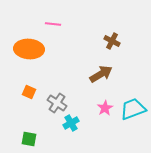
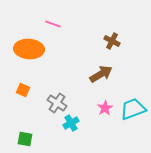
pink line: rotated 14 degrees clockwise
orange square: moved 6 px left, 2 px up
green square: moved 4 px left
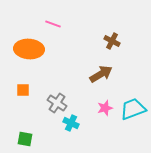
orange square: rotated 24 degrees counterclockwise
pink star: rotated 14 degrees clockwise
cyan cross: rotated 35 degrees counterclockwise
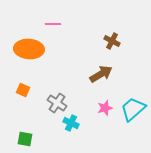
pink line: rotated 21 degrees counterclockwise
orange square: rotated 24 degrees clockwise
cyan trapezoid: rotated 20 degrees counterclockwise
